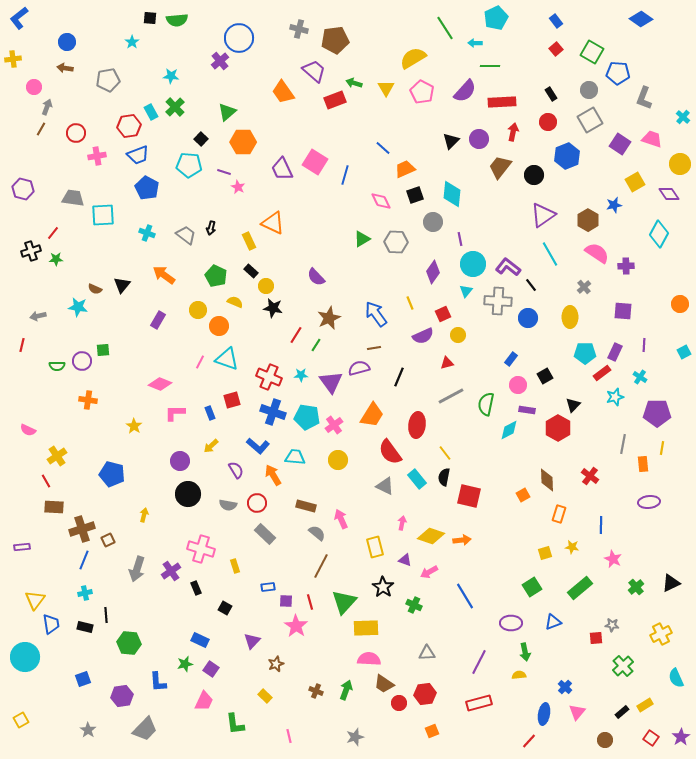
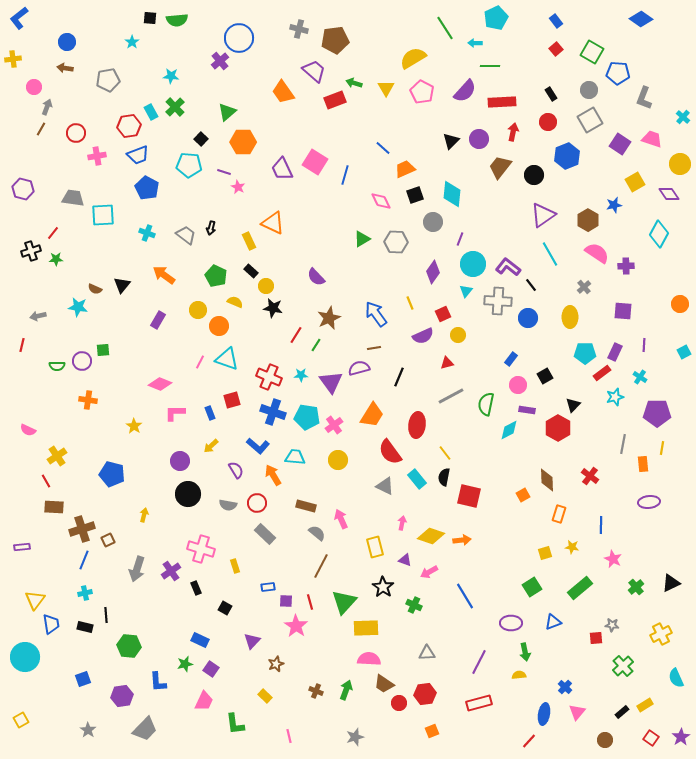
purple line at (460, 239): rotated 32 degrees clockwise
green hexagon at (129, 643): moved 3 px down
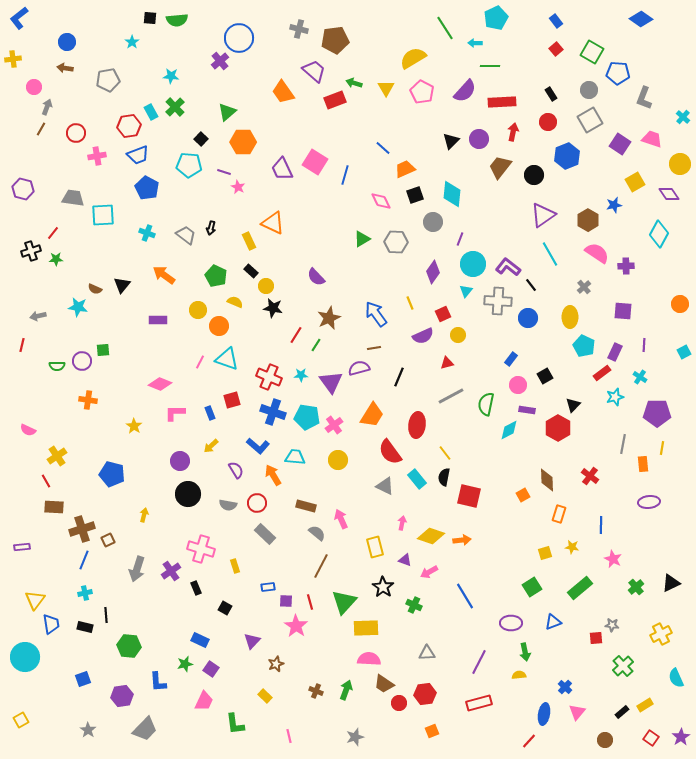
purple rectangle at (158, 320): rotated 60 degrees clockwise
cyan pentagon at (585, 353): moved 1 px left, 7 px up; rotated 25 degrees clockwise
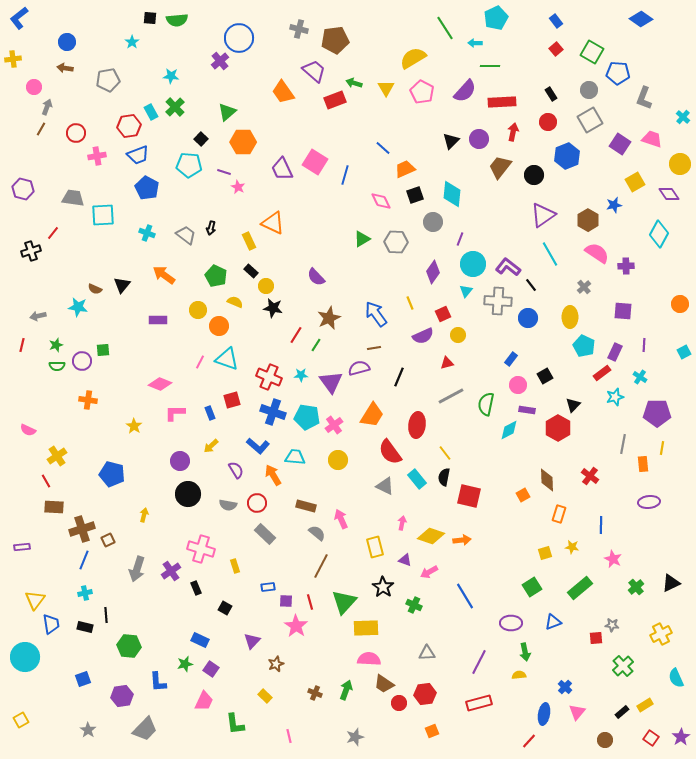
green star at (56, 259): moved 86 px down; rotated 16 degrees counterclockwise
brown cross at (316, 691): moved 1 px left, 2 px down
